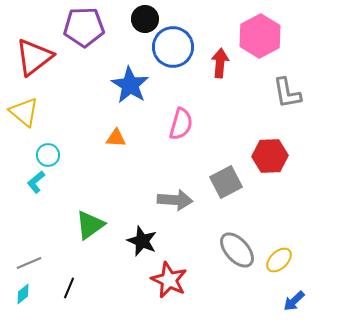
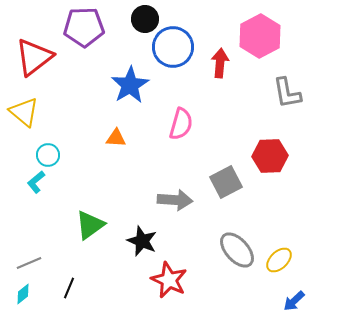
blue star: rotated 9 degrees clockwise
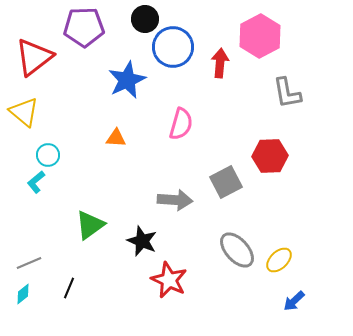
blue star: moved 3 px left, 5 px up; rotated 6 degrees clockwise
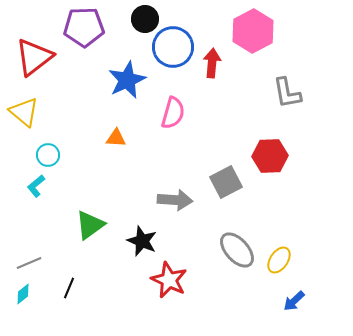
pink hexagon: moved 7 px left, 5 px up
red arrow: moved 8 px left
pink semicircle: moved 8 px left, 11 px up
cyan L-shape: moved 4 px down
yellow ellipse: rotated 12 degrees counterclockwise
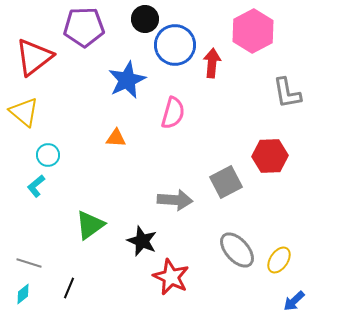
blue circle: moved 2 px right, 2 px up
gray line: rotated 40 degrees clockwise
red star: moved 2 px right, 3 px up
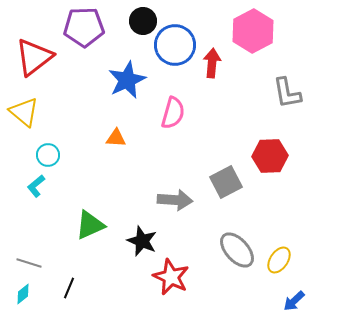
black circle: moved 2 px left, 2 px down
green triangle: rotated 12 degrees clockwise
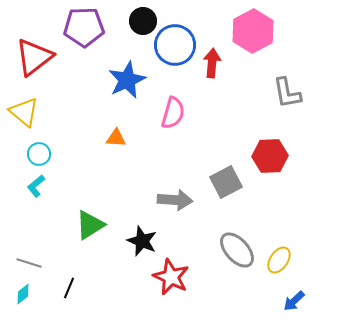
cyan circle: moved 9 px left, 1 px up
green triangle: rotated 8 degrees counterclockwise
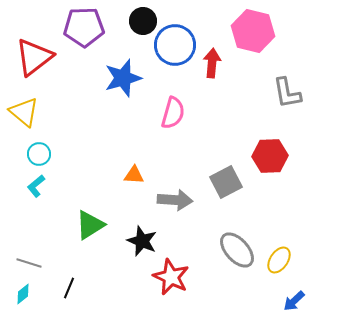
pink hexagon: rotated 18 degrees counterclockwise
blue star: moved 4 px left, 2 px up; rotated 9 degrees clockwise
orange triangle: moved 18 px right, 37 px down
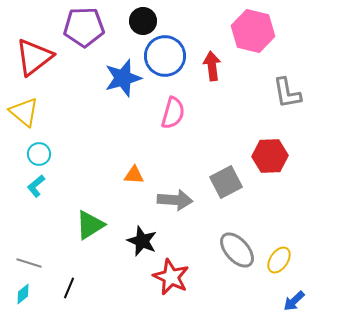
blue circle: moved 10 px left, 11 px down
red arrow: moved 3 px down; rotated 12 degrees counterclockwise
